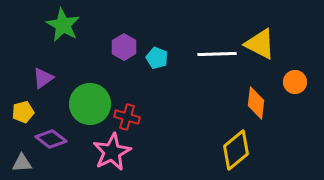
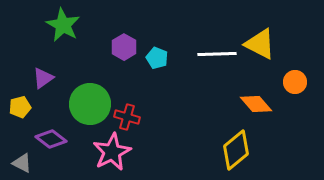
orange diamond: moved 1 px down; rotated 48 degrees counterclockwise
yellow pentagon: moved 3 px left, 5 px up
gray triangle: rotated 30 degrees clockwise
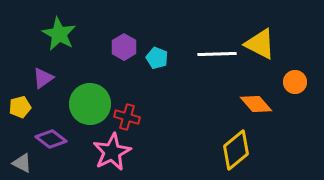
green star: moved 4 px left, 9 px down
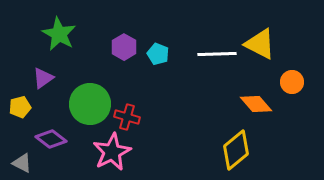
cyan pentagon: moved 1 px right, 4 px up
orange circle: moved 3 px left
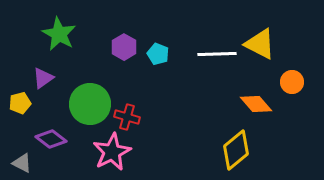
yellow pentagon: moved 4 px up
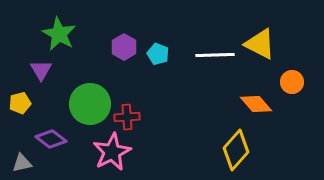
white line: moved 2 px left, 1 px down
purple triangle: moved 2 px left, 8 px up; rotated 25 degrees counterclockwise
red cross: rotated 20 degrees counterclockwise
yellow diamond: rotated 9 degrees counterclockwise
gray triangle: rotated 40 degrees counterclockwise
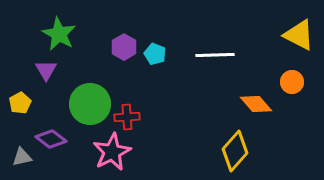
yellow triangle: moved 39 px right, 9 px up
cyan pentagon: moved 3 px left
purple triangle: moved 5 px right
yellow pentagon: rotated 15 degrees counterclockwise
yellow diamond: moved 1 px left, 1 px down
gray triangle: moved 6 px up
